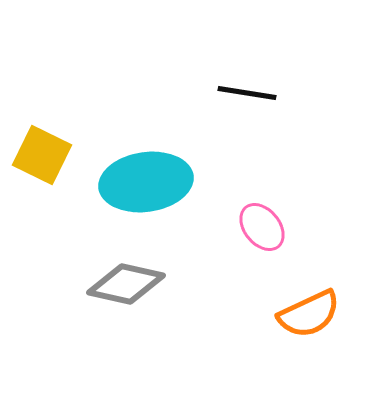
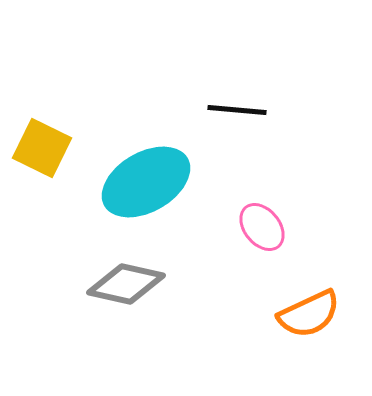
black line: moved 10 px left, 17 px down; rotated 4 degrees counterclockwise
yellow square: moved 7 px up
cyan ellipse: rotated 22 degrees counterclockwise
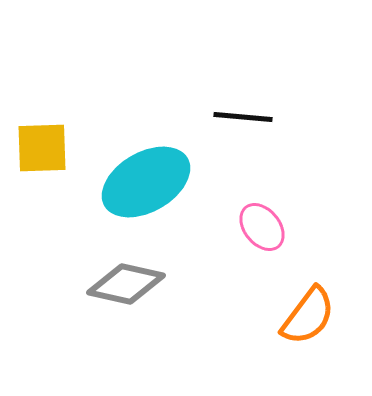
black line: moved 6 px right, 7 px down
yellow square: rotated 28 degrees counterclockwise
orange semicircle: moved 1 px left, 2 px down; rotated 28 degrees counterclockwise
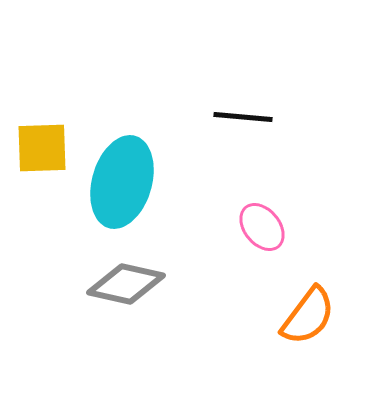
cyan ellipse: moved 24 px left; rotated 44 degrees counterclockwise
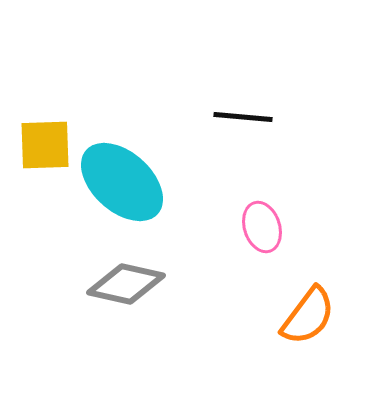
yellow square: moved 3 px right, 3 px up
cyan ellipse: rotated 64 degrees counterclockwise
pink ellipse: rotated 21 degrees clockwise
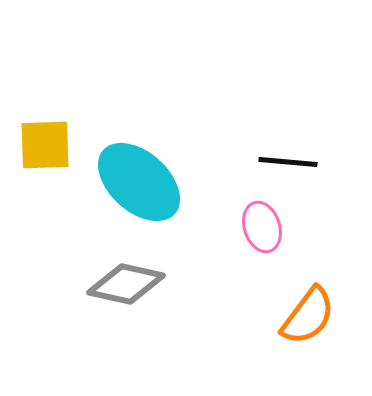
black line: moved 45 px right, 45 px down
cyan ellipse: moved 17 px right
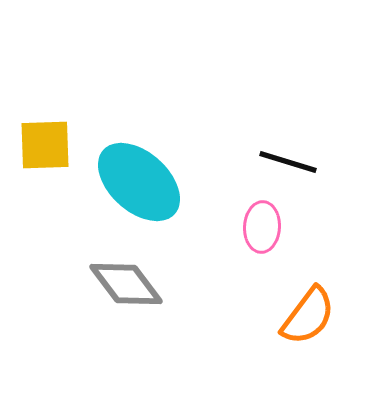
black line: rotated 12 degrees clockwise
pink ellipse: rotated 21 degrees clockwise
gray diamond: rotated 40 degrees clockwise
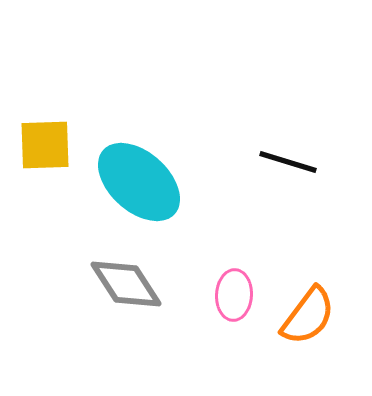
pink ellipse: moved 28 px left, 68 px down
gray diamond: rotated 4 degrees clockwise
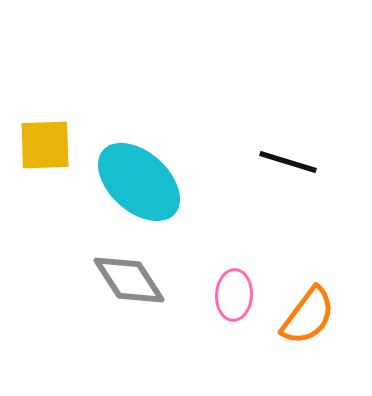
gray diamond: moved 3 px right, 4 px up
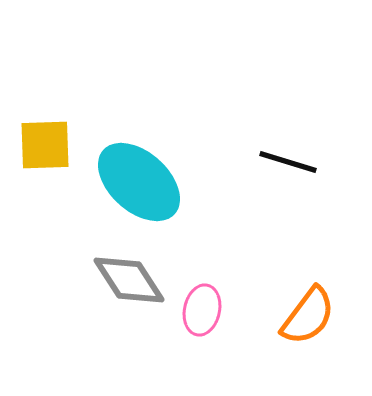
pink ellipse: moved 32 px left, 15 px down; rotated 9 degrees clockwise
